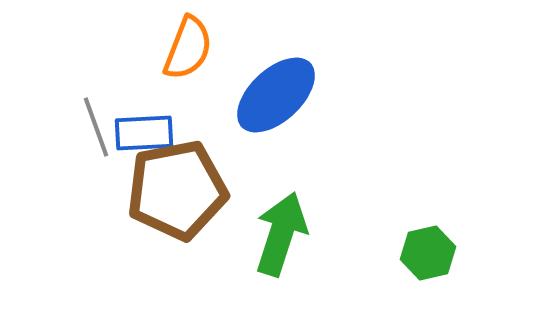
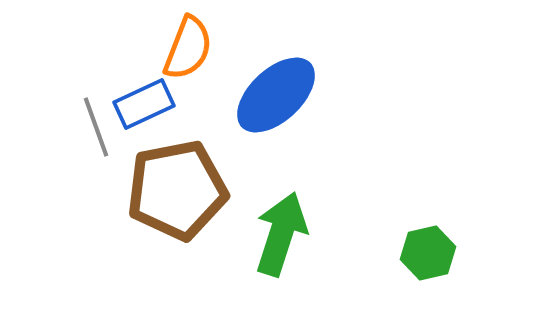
blue rectangle: moved 29 px up; rotated 22 degrees counterclockwise
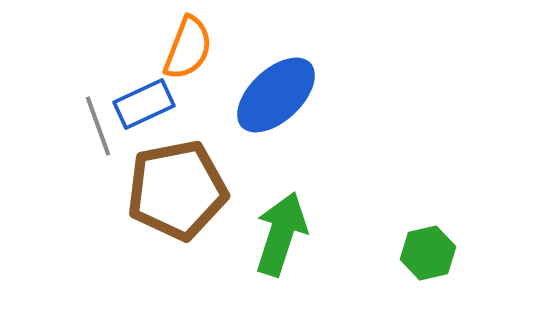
gray line: moved 2 px right, 1 px up
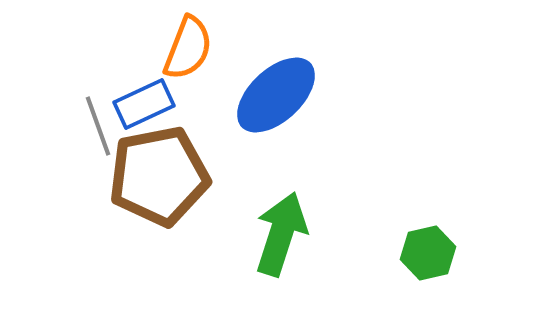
brown pentagon: moved 18 px left, 14 px up
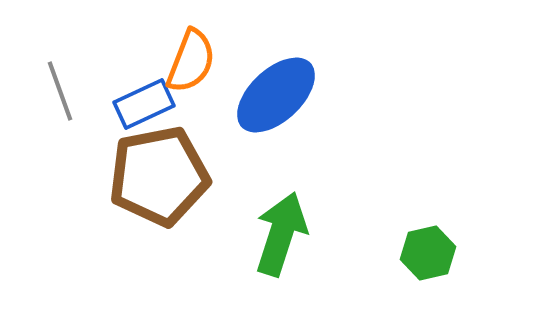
orange semicircle: moved 3 px right, 13 px down
gray line: moved 38 px left, 35 px up
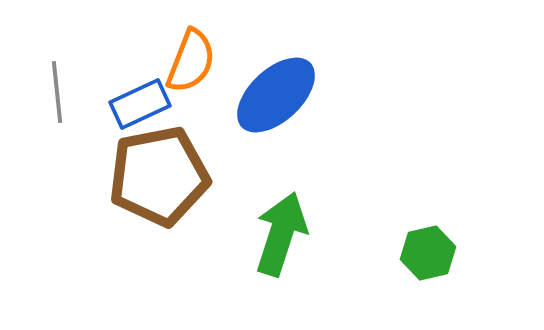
gray line: moved 3 px left, 1 px down; rotated 14 degrees clockwise
blue rectangle: moved 4 px left
